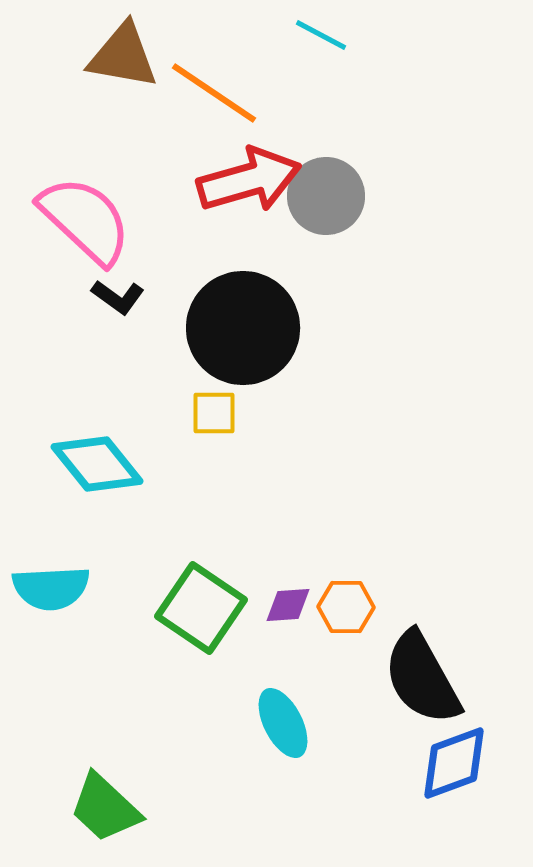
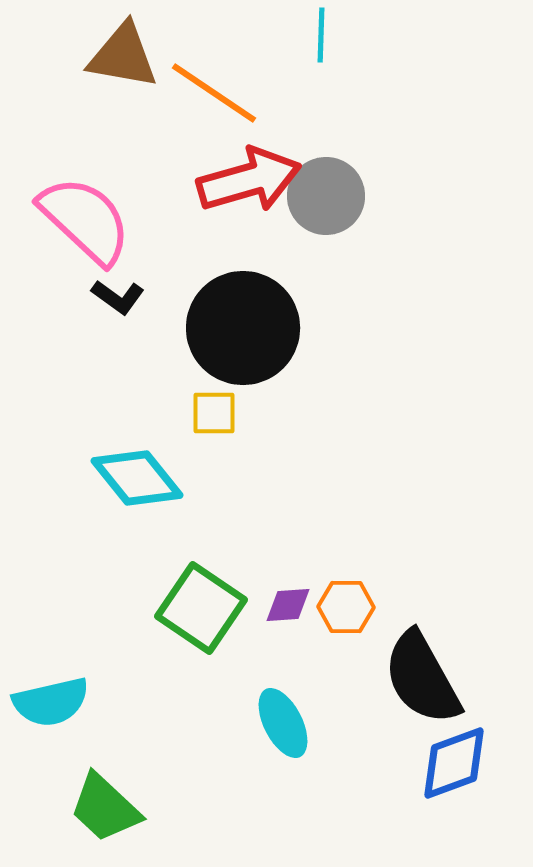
cyan line: rotated 64 degrees clockwise
cyan diamond: moved 40 px right, 14 px down
cyan semicircle: moved 114 px down; rotated 10 degrees counterclockwise
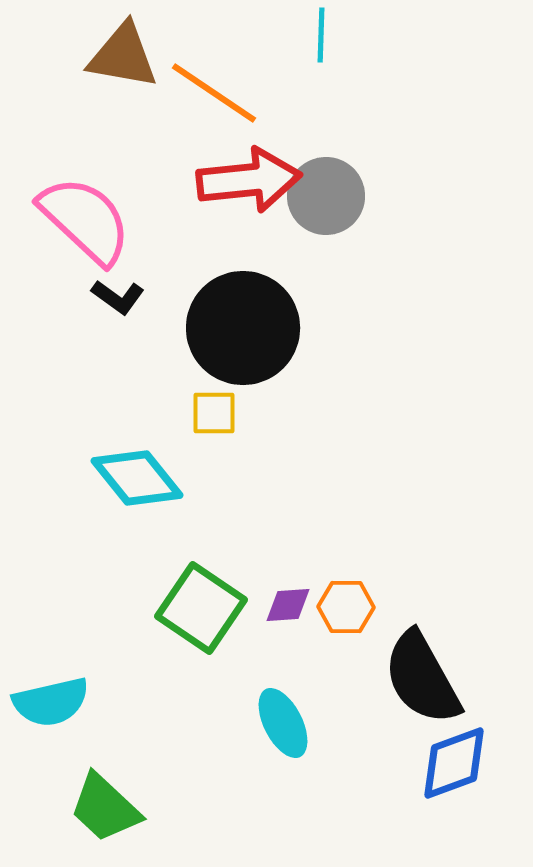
red arrow: rotated 10 degrees clockwise
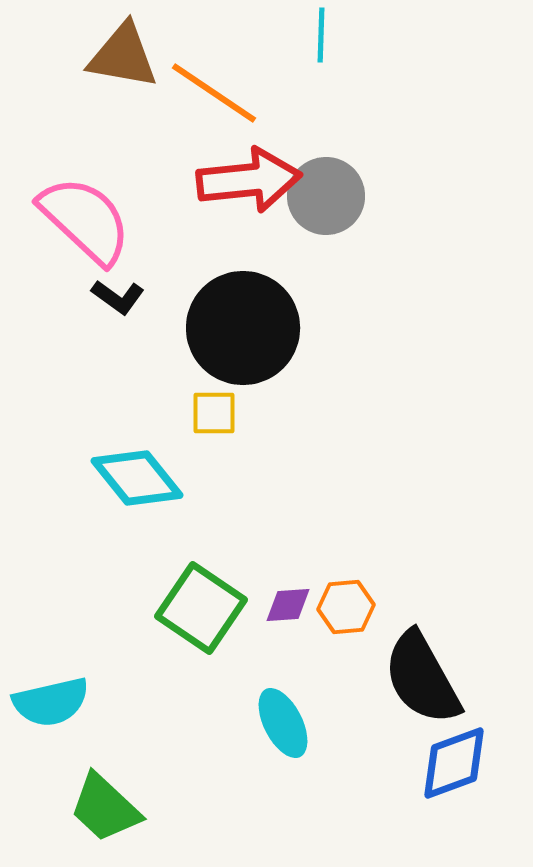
orange hexagon: rotated 6 degrees counterclockwise
